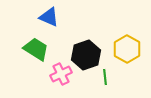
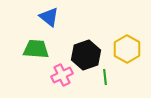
blue triangle: rotated 15 degrees clockwise
green trapezoid: rotated 28 degrees counterclockwise
pink cross: moved 1 px right, 1 px down
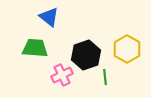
green trapezoid: moved 1 px left, 1 px up
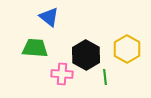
black hexagon: rotated 12 degrees counterclockwise
pink cross: moved 1 px up; rotated 30 degrees clockwise
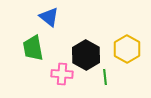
green trapezoid: moved 2 px left; rotated 104 degrees counterclockwise
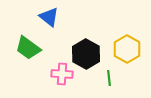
green trapezoid: moved 5 px left; rotated 44 degrees counterclockwise
black hexagon: moved 1 px up
green line: moved 4 px right, 1 px down
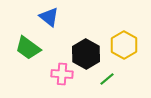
yellow hexagon: moved 3 px left, 4 px up
green line: moved 2 px left, 1 px down; rotated 56 degrees clockwise
